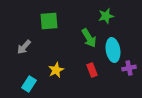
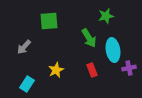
cyan rectangle: moved 2 px left
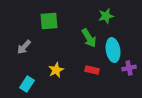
red rectangle: rotated 56 degrees counterclockwise
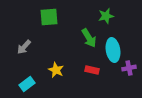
green square: moved 4 px up
yellow star: rotated 21 degrees counterclockwise
cyan rectangle: rotated 21 degrees clockwise
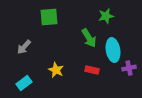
cyan rectangle: moved 3 px left, 1 px up
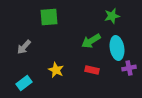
green star: moved 6 px right
green arrow: moved 2 px right, 3 px down; rotated 90 degrees clockwise
cyan ellipse: moved 4 px right, 2 px up
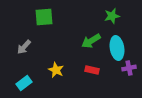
green square: moved 5 px left
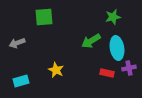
green star: moved 1 px right, 1 px down
gray arrow: moved 7 px left, 4 px up; rotated 28 degrees clockwise
red rectangle: moved 15 px right, 3 px down
cyan rectangle: moved 3 px left, 2 px up; rotated 21 degrees clockwise
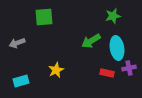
green star: moved 1 px up
yellow star: rotated 21 degrees clockwise
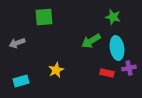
green star: moved 1 px down; rotated 28 degrees clockwise
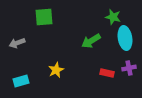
cyan ellipse: moved 8 px right, 10 px up
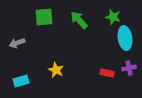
green arrow: moved 12 px left, 21 px up; rotated 78 degrees clockwise
yellow star: rotated 21 degrees counterclockwise
